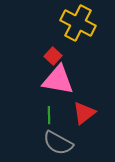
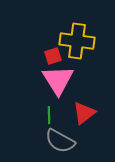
yellow cross: moved 1 px left, 18 px down; rotated 20 degrees counterclockwise
red square: rotated 30 degrees clockwise
pink triangle: rotated 48 degrees clockwise
gray semicircle: moved 2 px right, 2 px up
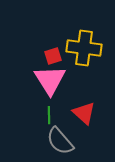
yellow cross: moved 7 px right, 7 px down
pink triangle: moved 8 px left
red triangle: rotated 40 degrees counterclockwise
gray semicircle: rotated 20 degrees clockwise
